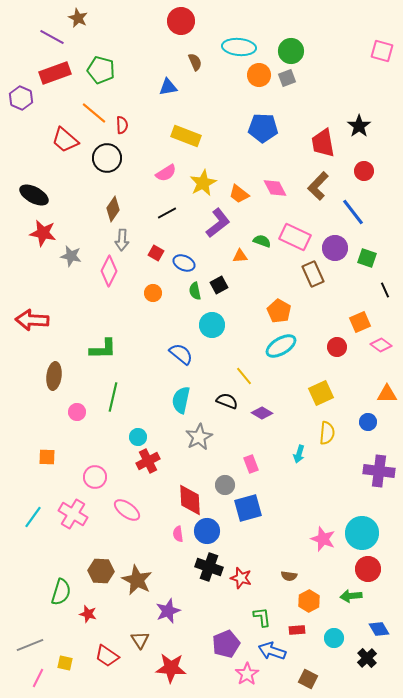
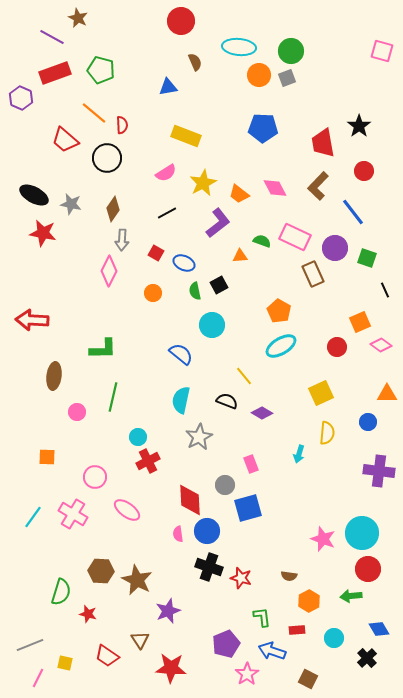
gray star at (71, 256): moved 52 px up
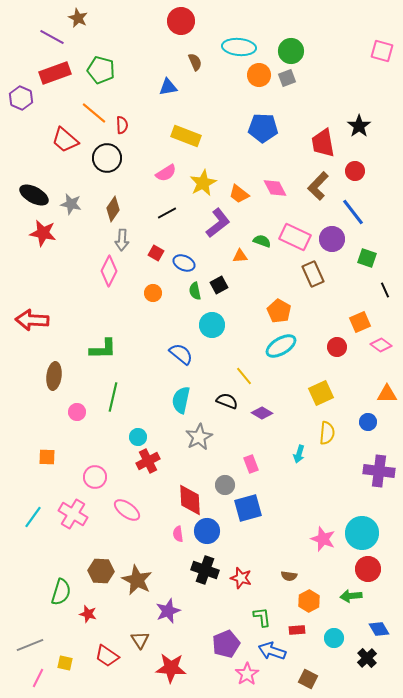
red circle at (364, 171): moved 9 px left
purple circle at (335, 248): moved 3 px left, 9 px up
black cross at (209, 567): moved 4 px left, 3 px down
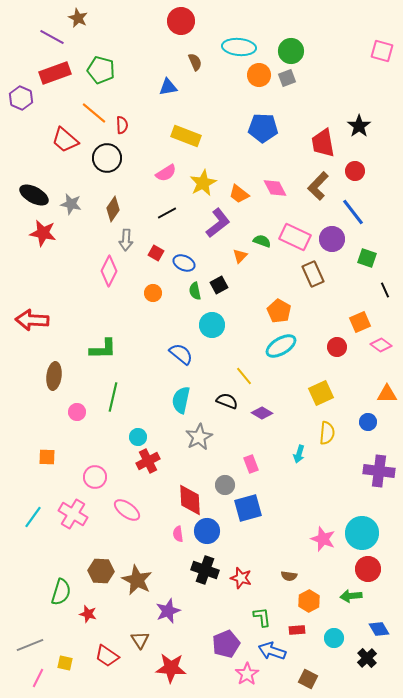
gray arrow at (122, 240): moved 4 px right
orange triangle at (240, 256): rotated 42 degrees counterclockwise
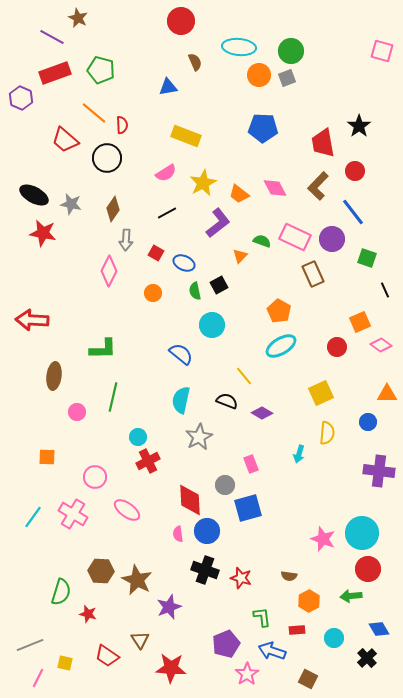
purple star at (168, 611): moved 1 px right, 4 px up
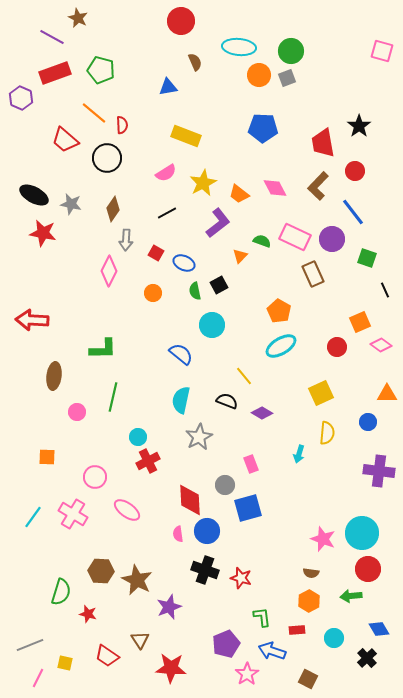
brown semicircle at (289, 576): moved 22 px right, 3 px up
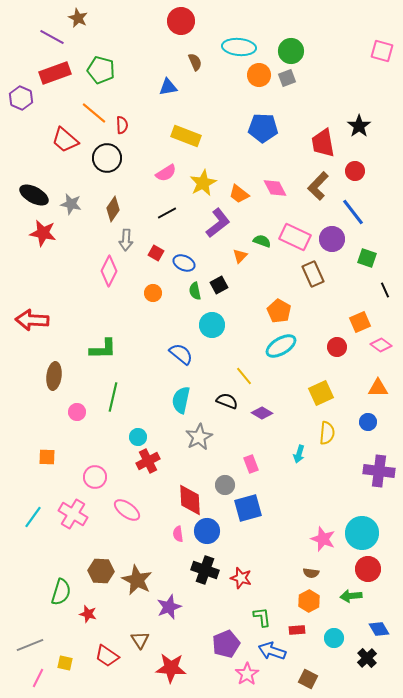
orange triangle at (387, 394): moved 9 px left, 6 px up
